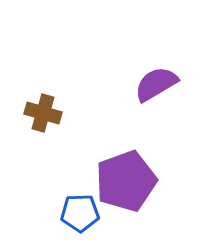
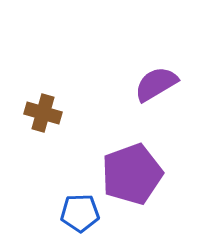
purple pentagon: moved 6 px right, 7 px up
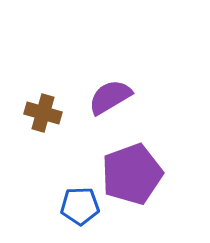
purple semicircle: moved 46 px left, 13 px down
blue pentagon: moved 7 px up
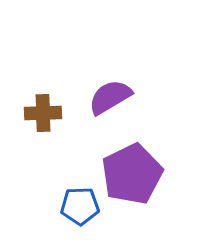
brown cross: rotated 18 degrees counterclockwise
purple pentagon: rotated 6 degrees counterclockwise
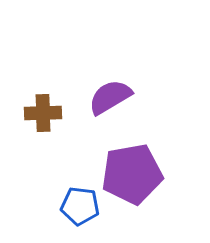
purple pentagon: rotated 16 degrees clockwise
blue pentagon: rotated 9 degrees clockwise
